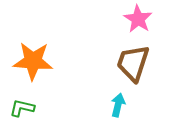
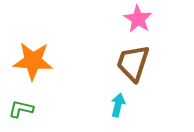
green L-shape: moved 1 px left, 1 px down
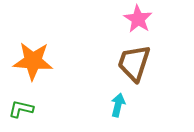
brown trapezoid: moved 1 px right
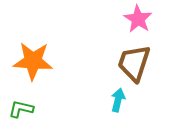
cyan arrow: moved 5 px up
